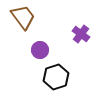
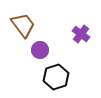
brown trapezoid: moved 8 px down
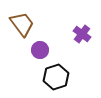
brown trapezoid: moved 1 px left, 1 px up
purple cross: moved 1 px right
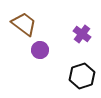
brown trapezoid: moved 2 px right; rotated 16 degrees counterclockwise
black hexagon: moved 26 px right, 1 px up
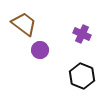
purple cross: rotated 12 degrees counterclockwise
black hexagon: rotated 20 degrees counterclockwise
